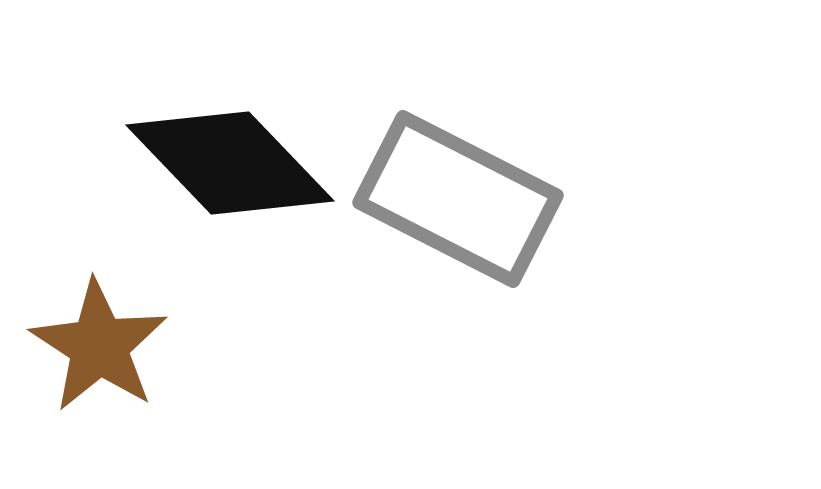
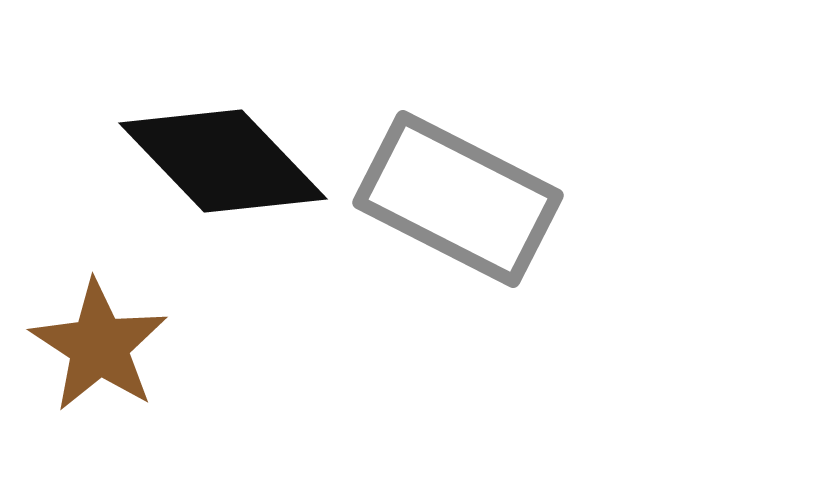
black diamond: moved 7 px left, 2 px up
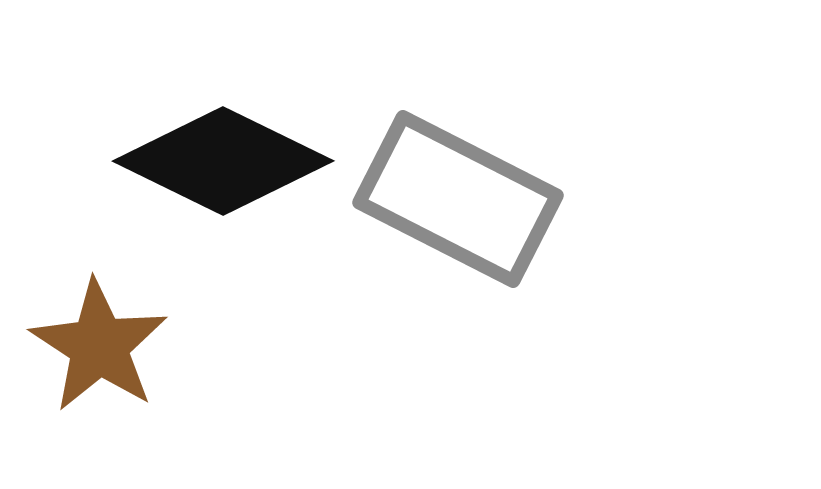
black diamond: rotated 20 degrees counterclockwise
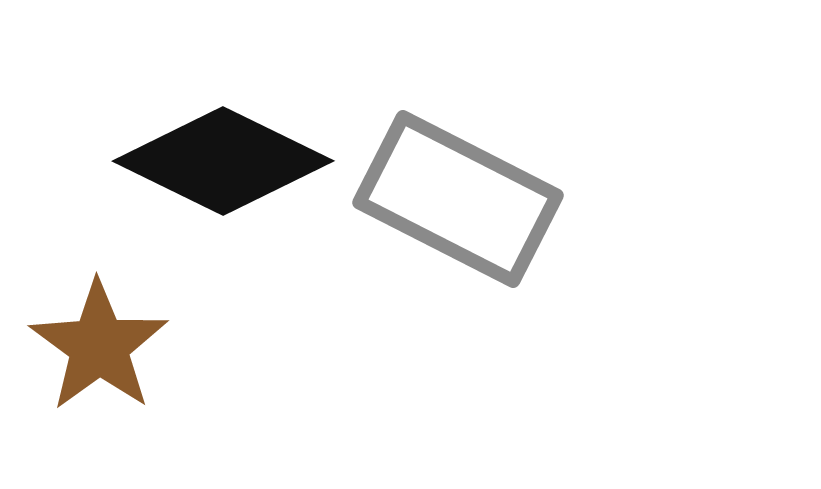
brown star: rotated 3 degrees clockwise
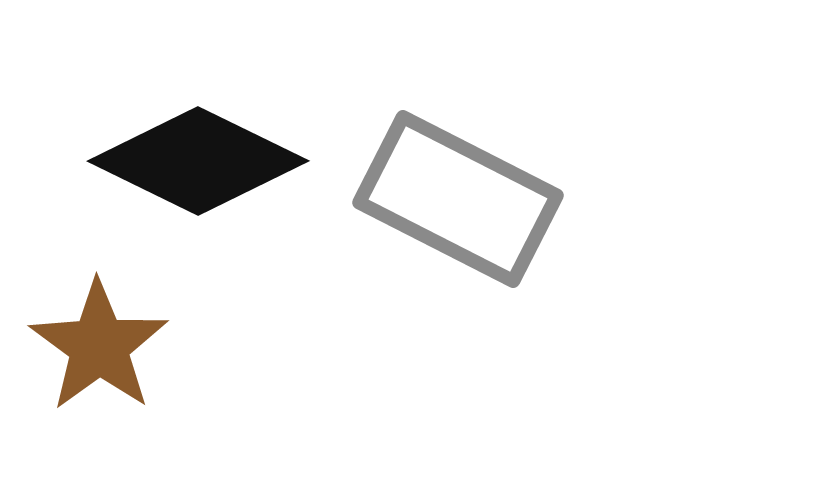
black diamond: moved 25 px left
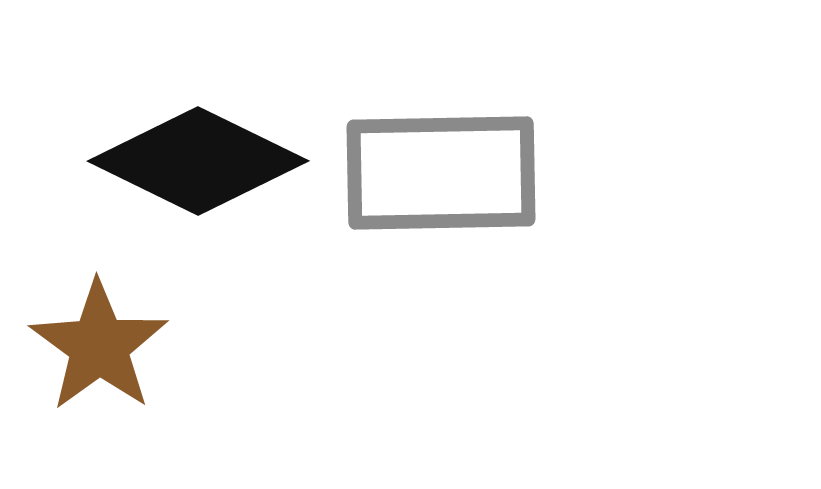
gray rectangle: moved 17 px left, 26 px up; rotated 28 degrees counterclockwise
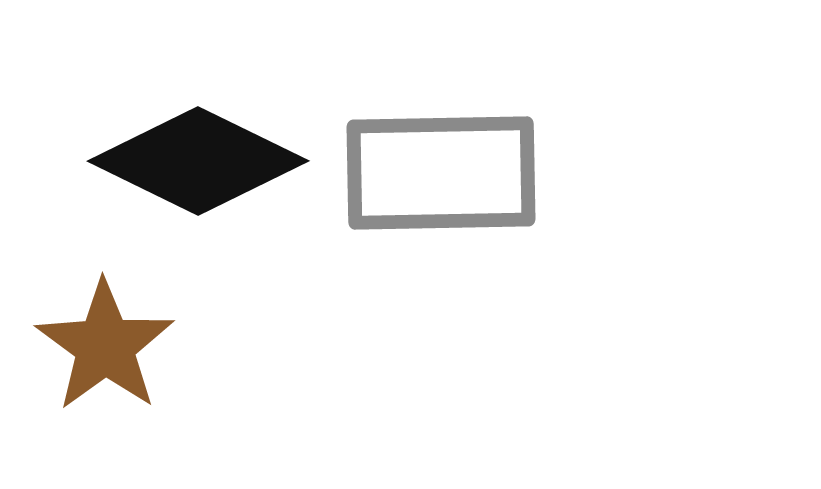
brown star: moved 6 px right
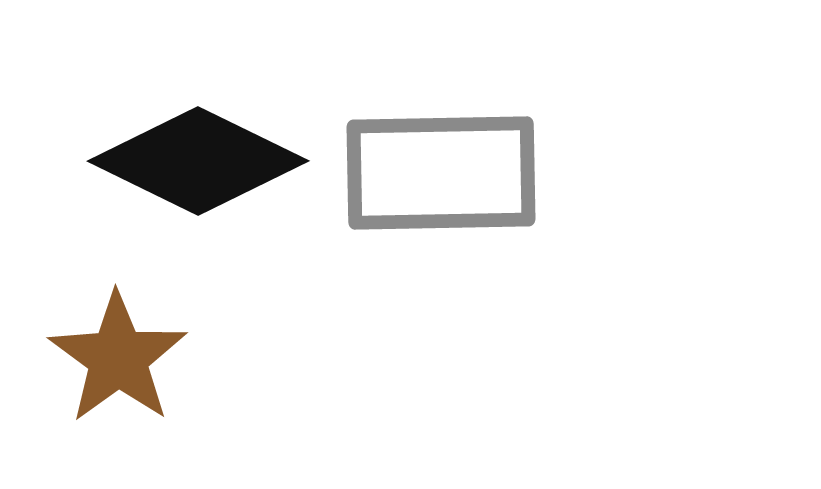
brown star: moved 13 px right, 12 px down
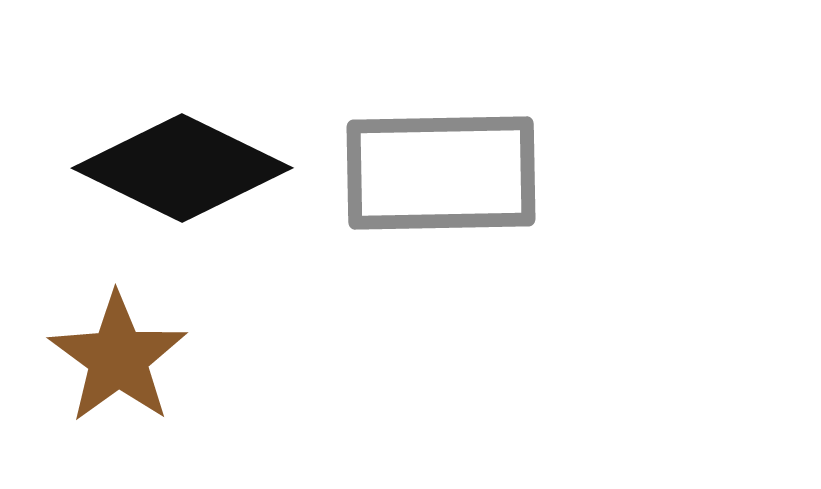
black diamond: moved 16 px left, 7 px down
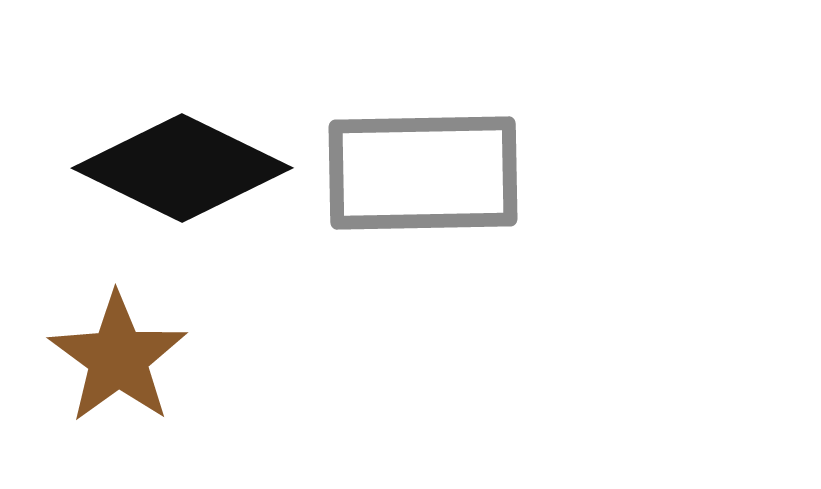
gray rectangle: moved 18 px left
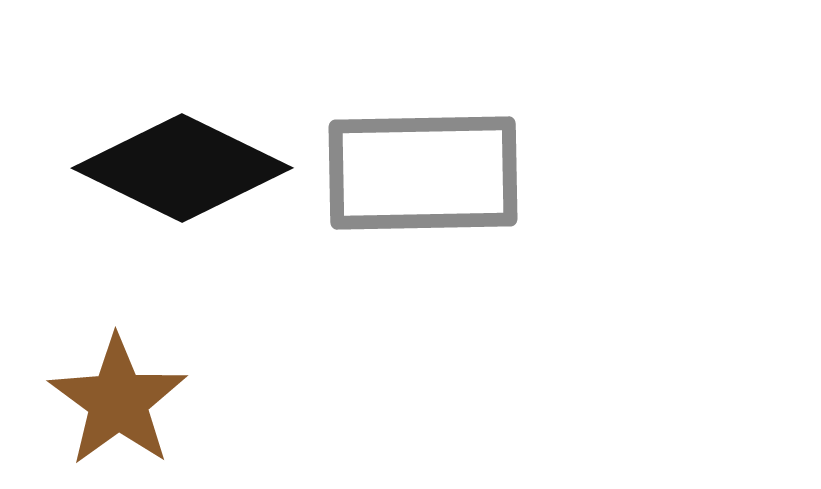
brown star: moved 43 px down
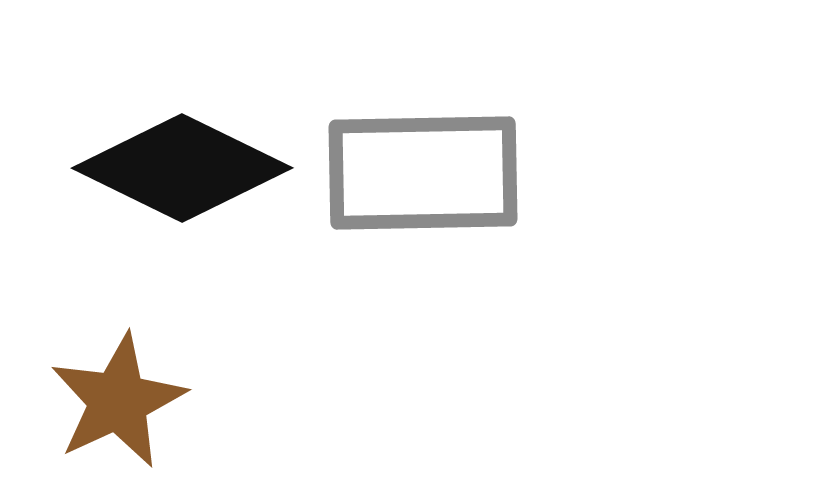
brown star: rotated 11 degrees clockwise
